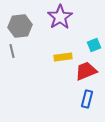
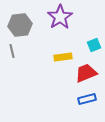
gray hexagon: moved 1 px up
red trapezoid: moved 2 px down
blue rectangle: rotated 60 degrees clockwise
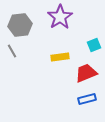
gray line: rotated 16 degrees counterclockwise
yellow rectangle: moved 3 px left
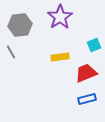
gray line: moved 1 px left, 1 px down
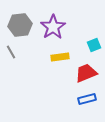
purple star: moved 7 px left, 10 px down
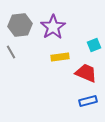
red trapezoid: rotated 45 degrees clockwise
blue rectangle: moved 1 px right, 2 px down
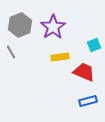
gray hexagon: rotated 15 degrees counterclockwise
red trapezoid: moved 2 px left, 1 px up
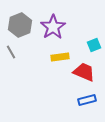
blue rectangle: moved 1 px left, 1 px up
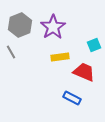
blue rectangle: moved 15 px left, 2 px up; rotated 42 degrees clockwise
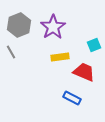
gray hexagon: moved 1 px left
